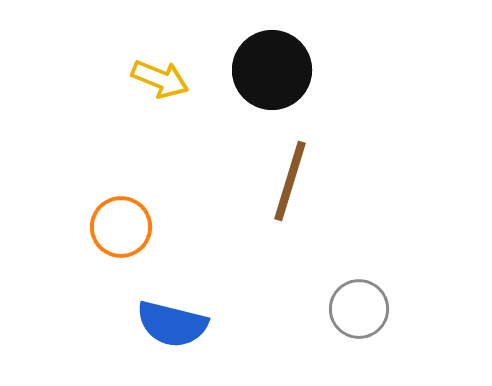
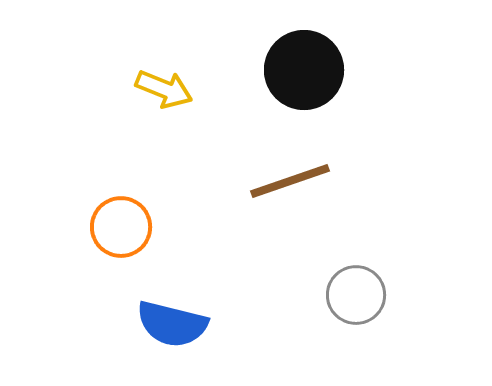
black circle: moved 32 px right
yellow arrow: moved 4 px right, 10 px down
brown line: rotated 54 degrees clockwise
gray circle: moved 3 px left, 14 px up
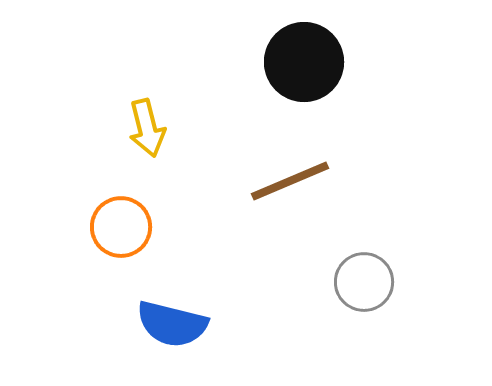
black circle: moved 8 px up
yellow arrow: moved 17 px left, 39 px down; rotated 54 degrees clockwise
brown line: rotated 4 degrees counterclockwise
gray circle: moved 8 px right, 13 px up
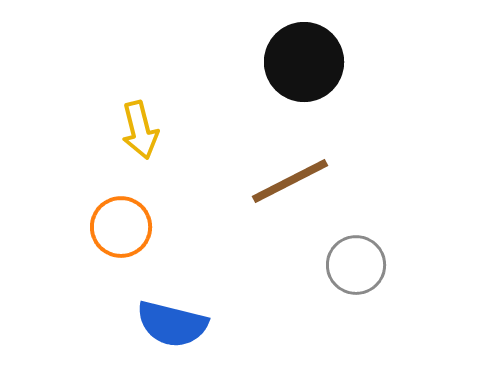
yellow arrow: moved 7 px left, 2 px down
brown line: rotated 4 degrees counterclockwise
gray circle: moved 8 px left, 17 px up
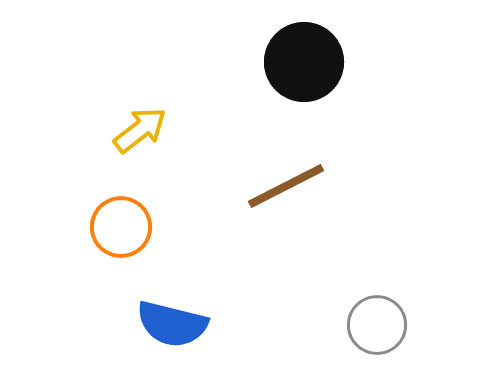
yellow arrow: rotated 114 degrees counterclockwise
brown line: moved 4 px left, 5 px down
gray circle: moved 21 px right, 60 px down
